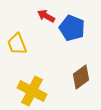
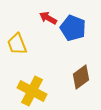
red arrow: moved 2 px right, 2 px down
blue pentagon: moved 1 px right
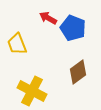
brown diamond: moved 3 px left, 5 px up
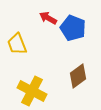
brown diamond: moved 4 px down
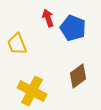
red arrow: rotated 42 degrees clockwise
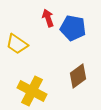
blue pentagon: rotated 10 degrees counterclockwise
yellow trapezoid: rotated 35 degrees counterclockwise
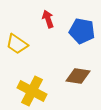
red arrow: moved 1 px down
blue pentagon: moved 9 px right, 3 px down
brown diamond: rotated 45 degrees clockwise
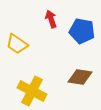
red arrow: moved 3 px right
brown diamond: moved 2 px right, 1 px down
